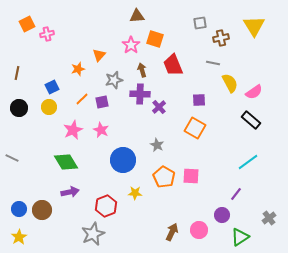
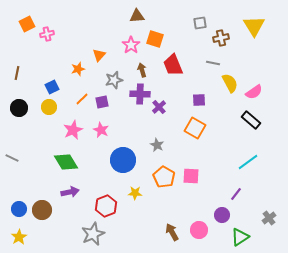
brown arrow at (172, 232): rotated 54 degrees counterclockwise
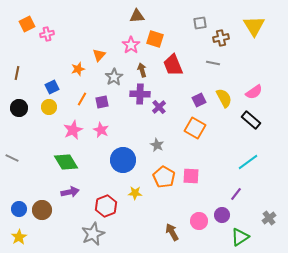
gray star at (114, 80): moved 3 px up; rotated 18 degrees counterclockwise
yellow semicircle at (230, 83): moved 6 px left, 15 px down
orange line at (82, 99): rotated 16 degrees counterclockwise
purple square at (199, 100): rotated 24 degrees counterclockwise
pink circle at (199, 230): moved 9 px up
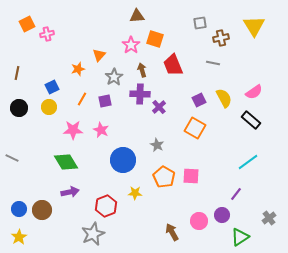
purple square at (102, 102): moved 3 px right, 1 px up
pink star at (73, 130): rotated 24 degrees clockwise
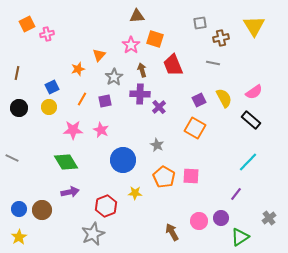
cyan line at (248, 162): rotated 10 degrees counterclockwise
purple circle at (222, 215): moved 1 px left, 3 px down
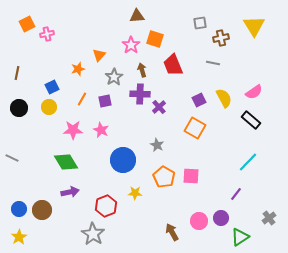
gray star at (93, 234): rotated 15 degrees counterclockwise
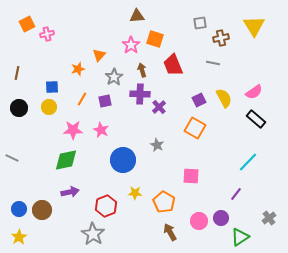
blue square at (52, 87): rotated 24 degrees clockwise
black rectangle at (251, 120): moved 5 px right, 1 px up
green diamond at (66, 162): moved 2 px up; rotated 70 degrees counterclockwise
orange pentagon at (164, 177): moved 25 px down
brown arrow at (172, 232): moved 2 px left
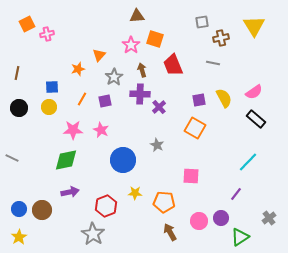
gray square at (200, 23): moved 2 px right, 1 px up
purple square at (199, 100): rotated 16 degrees clockwise
orange pentagon at (164, 202): rotated 25 degrees counterclockwise
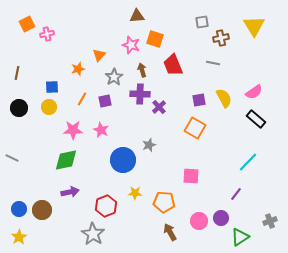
pink star at (131, 45): rotated 18 degrees counterclockwise
gray star at (157, 145): moved 8 px left; rotated 24 degrees clockwise
gray cross at (269, 218): moved 1 px right, 3 px down; rotated 16 degrees clockwise
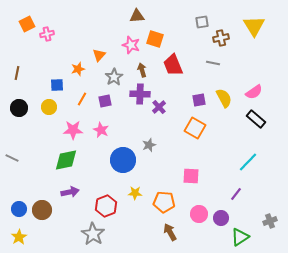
blue square at (52, 87): moved 5 px right, 2 px up
pink circle at (199, 221): moved 7 px up
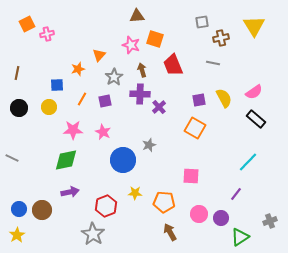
pink star at (101, 130): moved 2 px right, 2 px down
yellow star at (19, 237): moved 2 px left, 2 px up
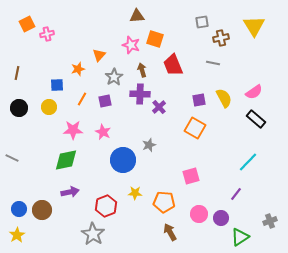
pink square at (191, 176): rotated 18 degrees counterclockwise
